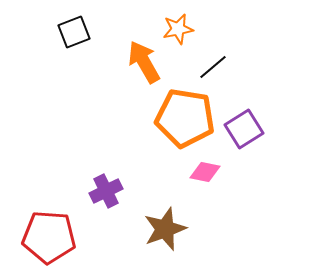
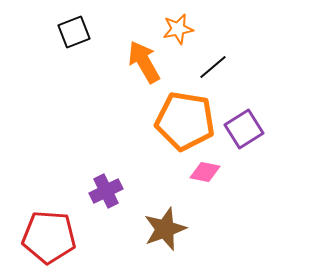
orange pentagon: moved 3 px down
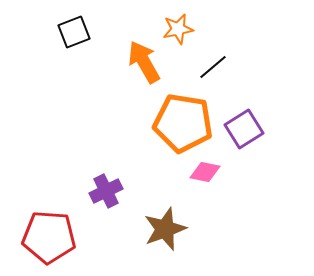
orange pentagon: moved 2 px left, 2 px down
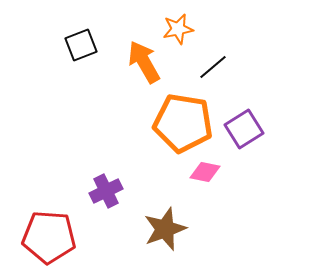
black square: moved 7 px right, 13 px down
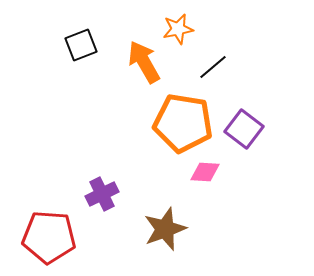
purple square: rotated 21 degrees counterclockwise
pink diamond: rotated 8 degrees counterclockwise
purple cross: moved 4 px left, 3 px down
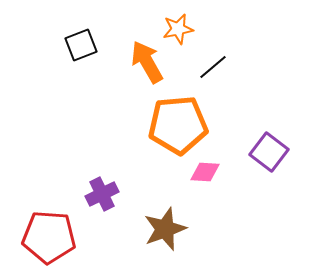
orange arrow: moved 3 px right
orange pentagon: moved 5 px left, 2 px down; rotated 14 degrees counterclockwise
purple square: moved 25 px right, 23 px down
